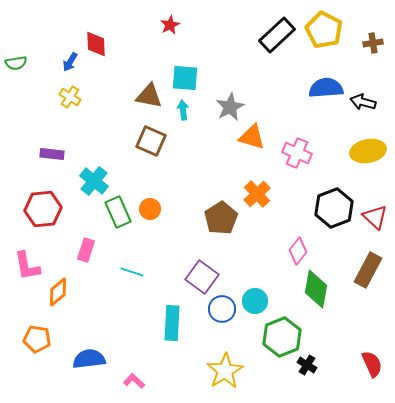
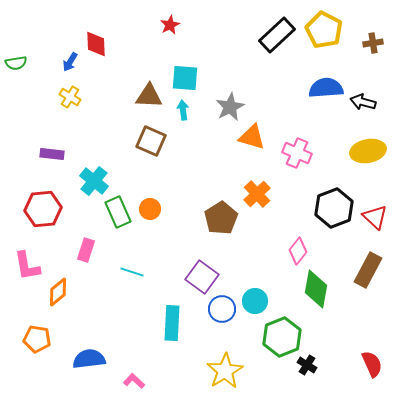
brown triangle at (149, 96): rotated 8 degrees counterclockwise
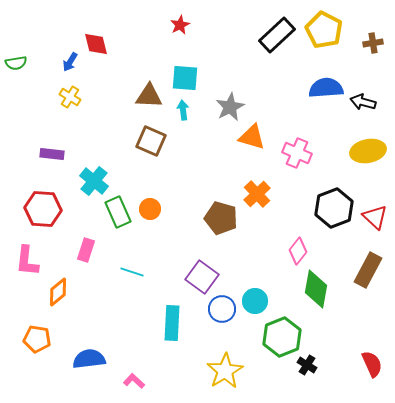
red star at (170, 25): moved 10 px right
red diamond at (96, 44): rotated 12 degrees counterclockwise
red hexagon at (43, 209): rotated 9 degrees clockwise
brown pentagon at (221, 218): rotated 24 degrees counterclockwise
pink L-shape at (27, 266): moved 5 px up; rotated 16 degrees clockwise
